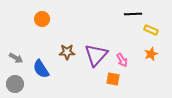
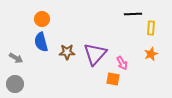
yellow rectangle: moved 2 px up; rotated 72 degrees clockwise
purple triangle: moved 1 px left, 1 px up
pink arrow: moved 3 px down
blue semicircle: moved 27 px up; rotated 18 degrees clockwise
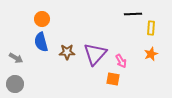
pink arrow: moved 1 px left, 2 px up
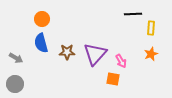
blue semicircle: moved 1 px down
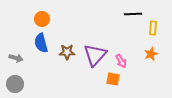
yellow rectangle: moved 2 px right
purple triangle: moved 1 px down
gray arrow: rotated 16 degrees counterclockwise
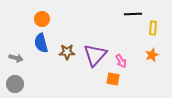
orange star: moved 1 px right, 1 px down
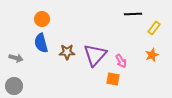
yellow rectangle: moved 1 px right; rotated 32 degrees clockwise
gray circle: moved 1 px left, 2 px down
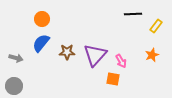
yellow rectangle: moved 2 px right, 2 px up
blue semicircle: rotated 54 degrees clockwise
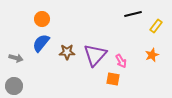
black line: rotated 12 degrees counterclockwise
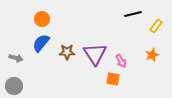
purple triangle: moved 1 px up; rotated 15 degrees counterclockwise
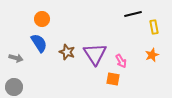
yellow rectangle: moved 2 px left, 1 px down; rotated 48 degrees counterclockwise
blue semicircle: moved 2 px left; rotated 108 degrees clockwise
brown star: rotated 21 degrees clockwise
gray circle: moved 1 px down
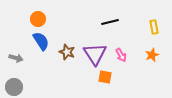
black line: moved 23 px left, 8 px down
orange circle: moved 4 px left
blue semicircle: moved 2 px right, 2 px up
pink arrow: moved 6 px up
orange square: moved 8 px left, 2 px up
